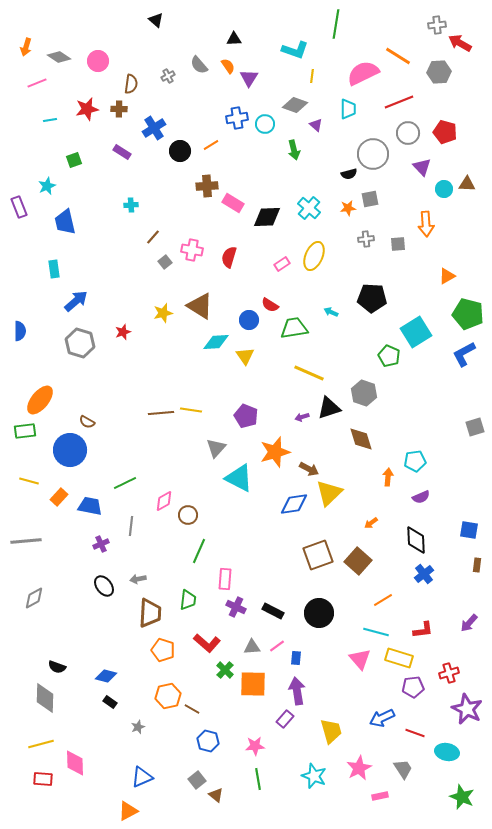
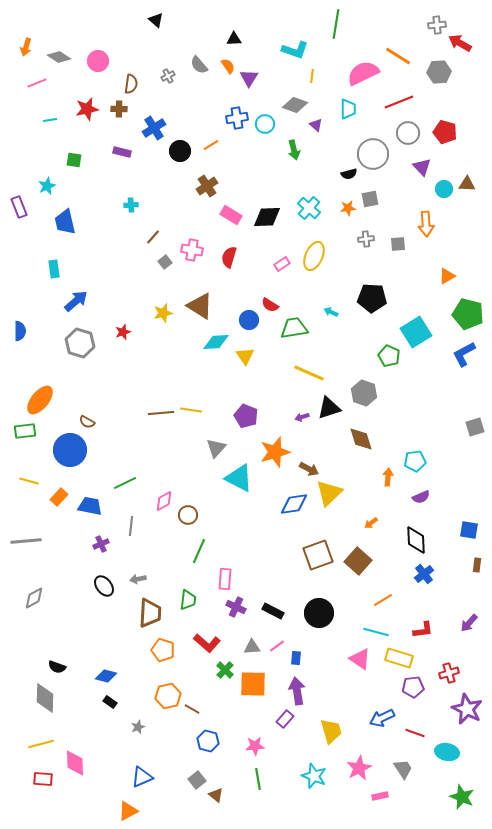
purple rectangle at (122, 152): rotated 18 degrees counterclockwise
green square at (74, 160): rotated 28 degrees clockwise
brown cross at (207, 186): rotated 30 degrees counterclockwise
pink rectangle at (233, 203): moved 2 px left, 12 px down
pink triangle at (360, 659): rotated 15 degrees counterclockwise
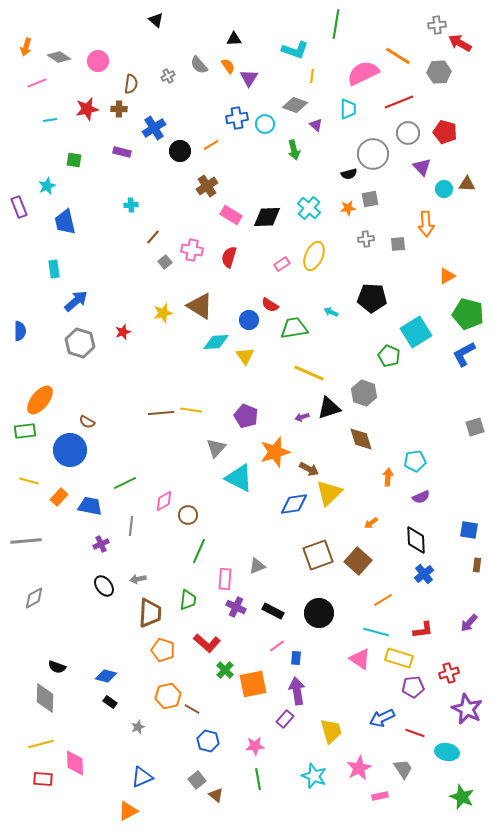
gray triangle at (252, 647): moved 5 px right, 81 px up; rotated 18 degrees counterclockwise
orange square at (253, 684): rotated 12 degrees counterclockwise
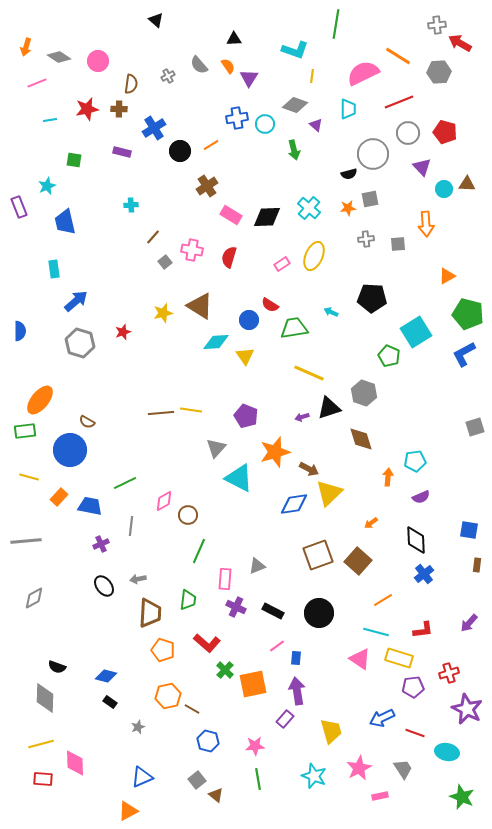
yellow line at (29, 481): moved 4 px up
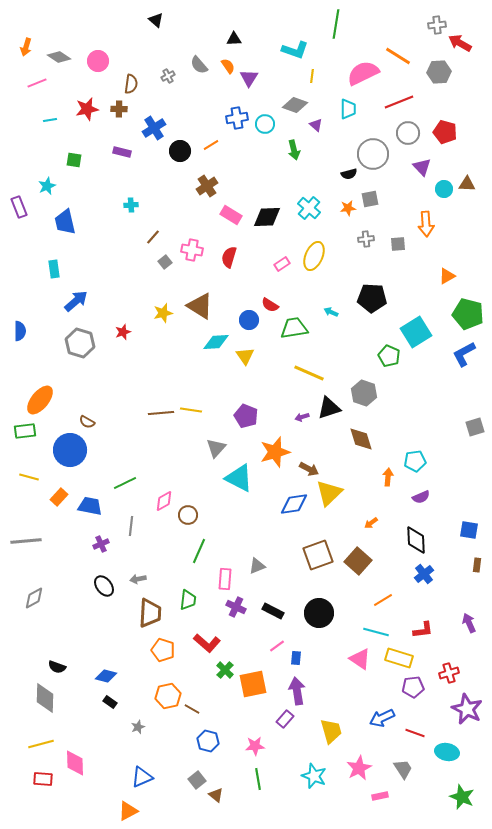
purple arrow at (469, 623): rotated 114 degrees clockwise
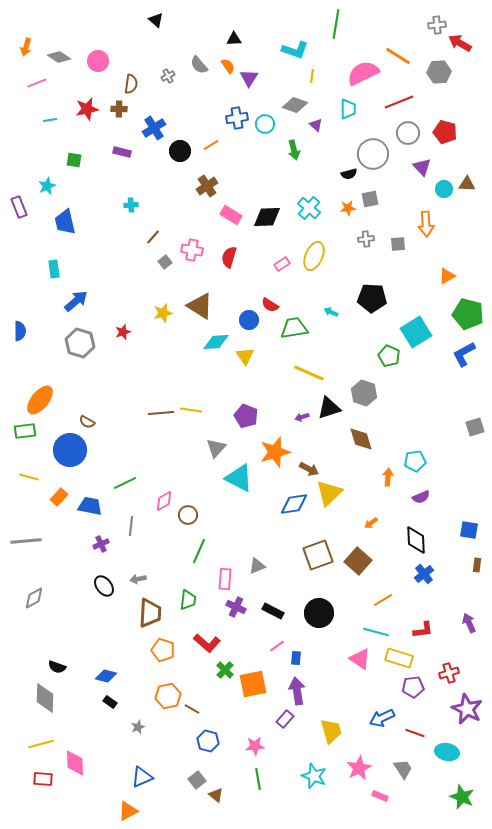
pink rectangle at (380, 796): rotated 35 degrees clockwise
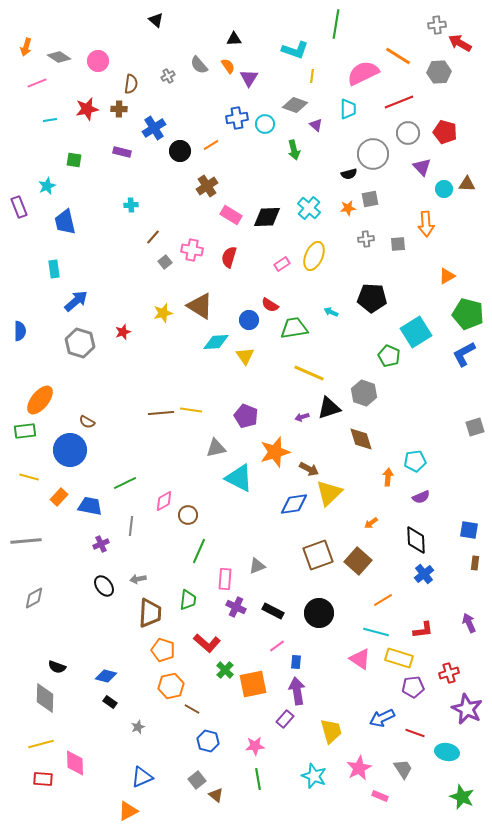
gray triangle at (216, 448): rotated 35 degrees clockwise
brown rectangle at (477, 565): moved 2 px left, 2 px up
blue rectangle at (296, 658): moved 4 px down
orange hexagon at (168, 696): moved 3 px right, 10 px up
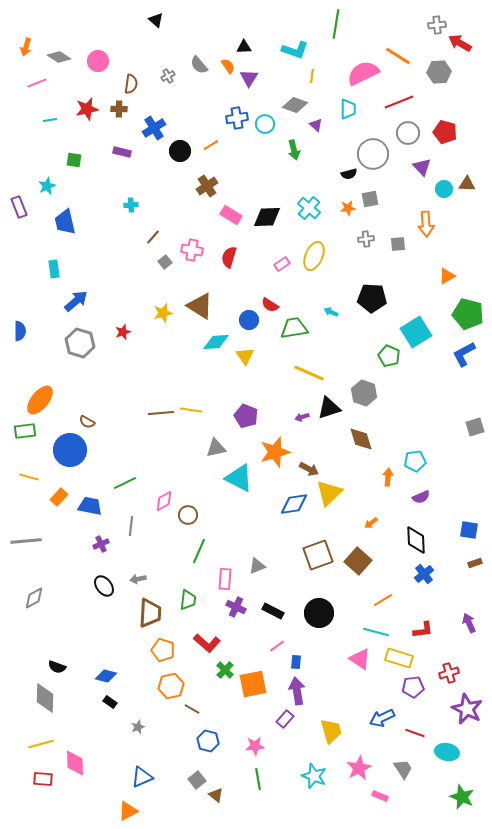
black triangle at (234, 39): moved 10 px right, 8 px down
brown rectangle at (475, 563): rotated 64 degrees clockwise
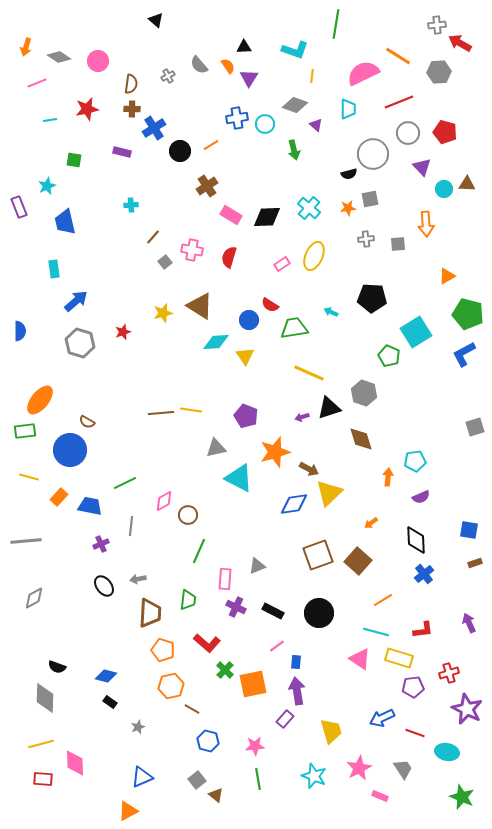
brown cross at (119, 109): moved 13 px right
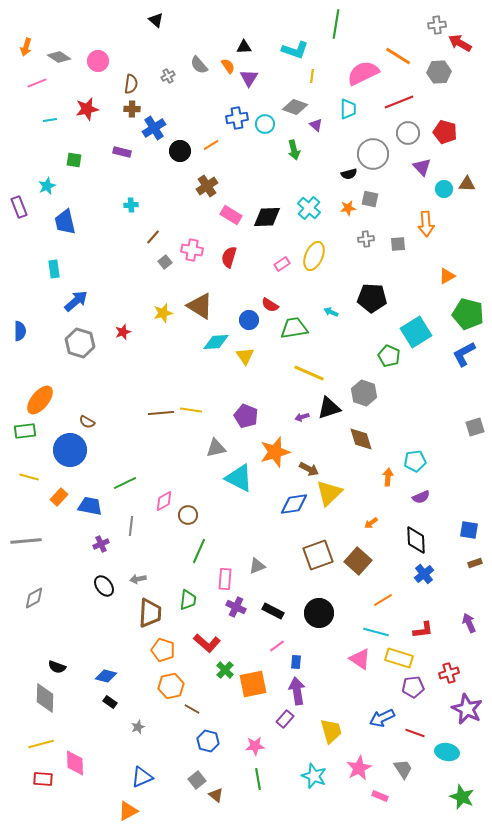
gray diamond at (295, 105): moved 2 px down
gray square at (370, 199): rotated 24 degrees clockwise
